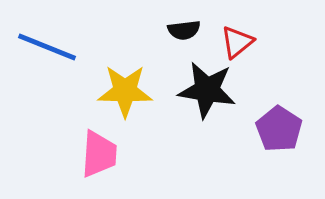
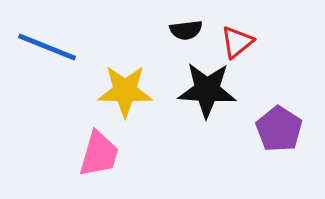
black semicircle: moved 2 px right
black star: rotated 6 degrees counterclockwise
pink trapezoid: rotated 12 degrees clockwise
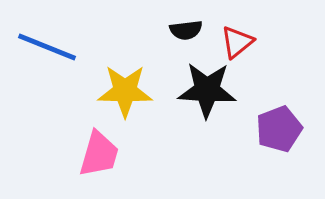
purple pentagon: rotated 18 degrees clockwise
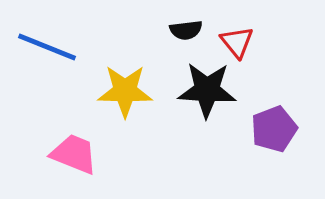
red triangle: rotated 30 degrees counterclockwise
purple pentagon: moved 5 px left
pink trapezoid: moved 25 px left; rotated 84 degrees counterclockwise
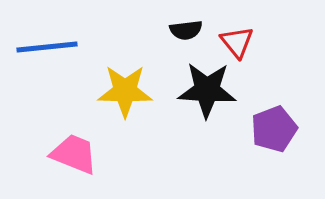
blue line: rotated 28 degrees counterclockwise
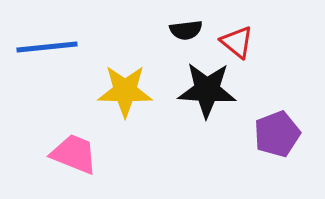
red triangle: rotated 12 degrees counterclockwise
purple pentagon: moved 3 px right, 5 px down
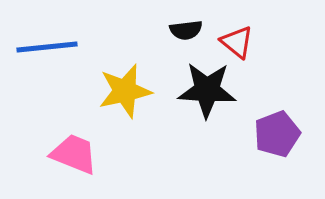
yellow star: rotated 14 degrees counterclockwise
